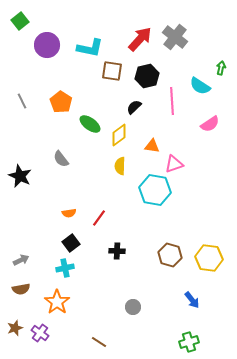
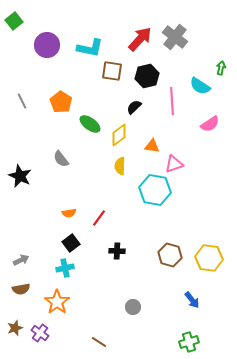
green square: moved 6 px left
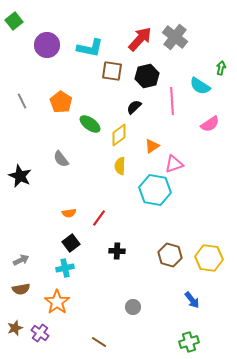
orange triangle: rotated 42 degrees counterclockwise
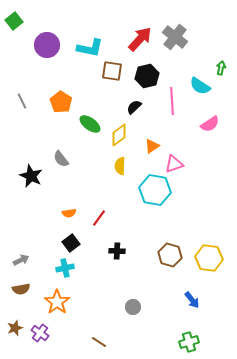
black star: moved 11 px right
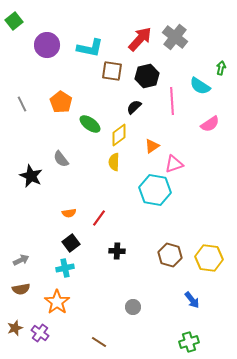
gray line: moved 3 px down
yellow semicircle: moved 6 px left, 4 px up
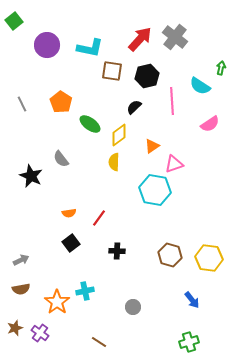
cyan cross: moved 20 px right, 23 px down
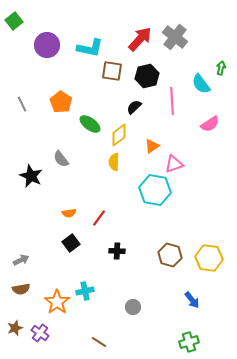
cyan semicircle: moved 1 px right, 2 px up; rotated 20 degrees clockwise
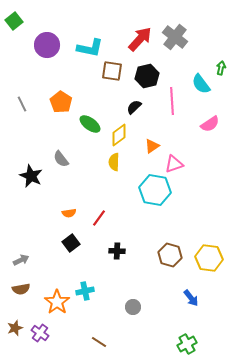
blue arrow: moved 1 px left, 2 px up
green cross: moved 2 px left, 2 px down; rotated 12 degrees counterclockwise
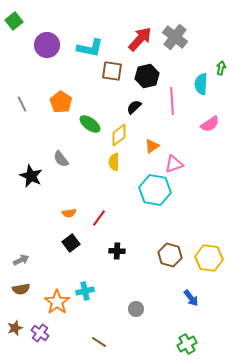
cyan semicircle: rotated 40 degrees clockwise
gray circle: moved 3 px right, 2 px down
